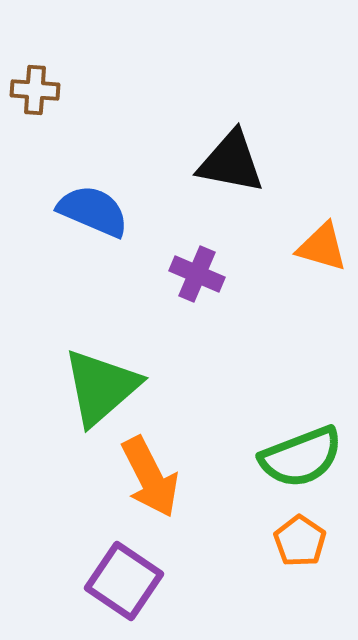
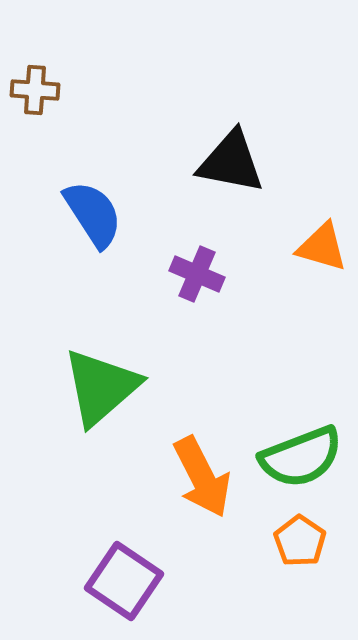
blue semicircle: moved 3 px down; rotated 34 degrees clockwise
orange arrow: moved 52 px right
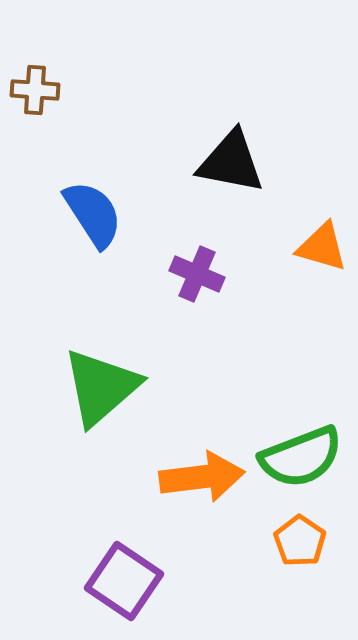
orange arrow: rotated 70 degrees counterclockwise
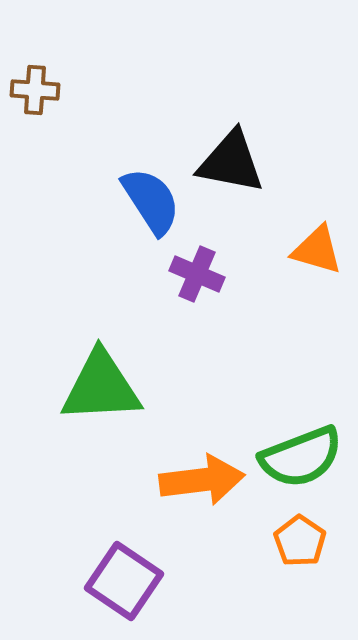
blue semicircle: moved 58 px right, 13 px up
orange triangle: moved 5 px left, 3 px down
green triangle: rotated 38 degrees clockwise
orange arrow: moved 3 px down
